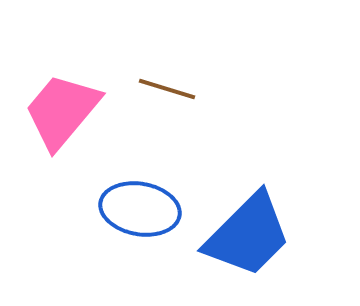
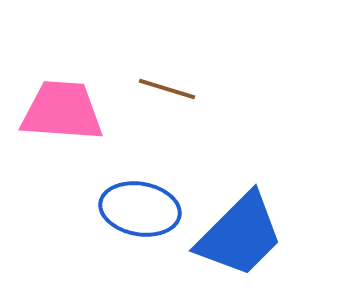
pink trapezoid: rotated 54 degrees clockwise
blue trapezoid: moved 8 px left
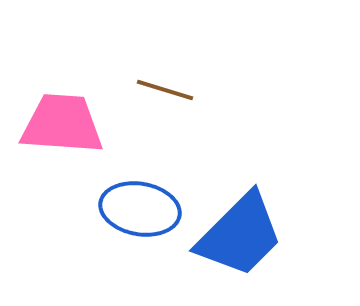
brown line: moved 2 px left, 1 px down
pink trapezoid: moved 13 px down
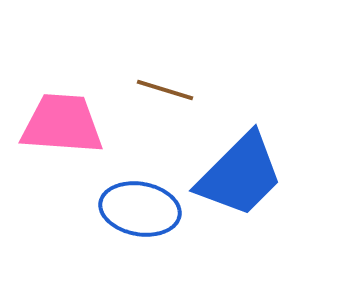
blue trapezoid: moved 60 px up
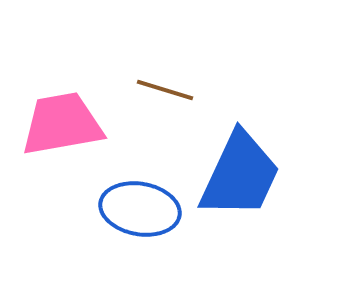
pink trapezoid: rotated 14 degrees counterclockwise
blue trapezoid: rotated 20 degrees counterclockwise
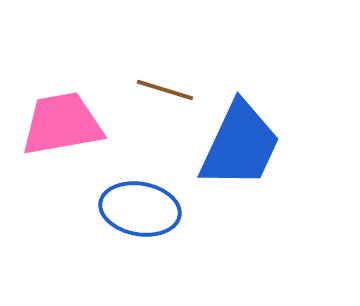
blue trapezoid: moved 30 px up
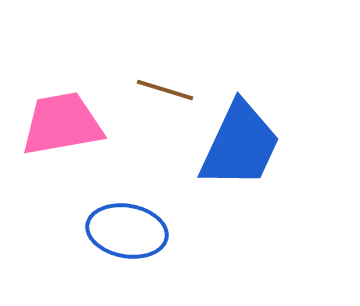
blue ellipse: moved 13 px left, 22 px down
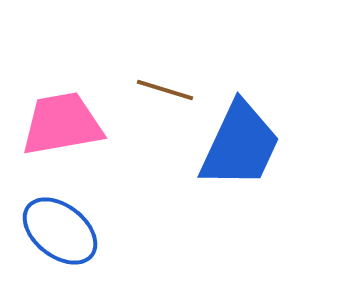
blue ellipse: moved 67 px left; rotated 28 degrees clockwise
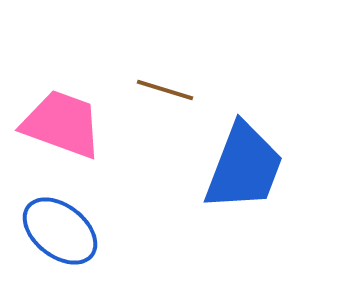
pink trapezoid: rotated 30 degrees clockwise
blue trapezoid: moved 4 px right, 22 px down; rotated 4 degrees counterclockwise
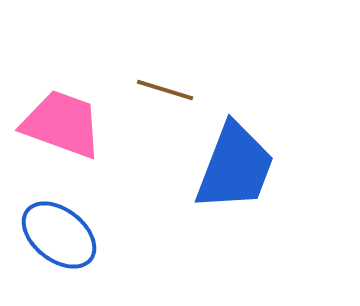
blue trapezoid: moved 9 px left
blue ellipse: moved 1 px left, 4 px down
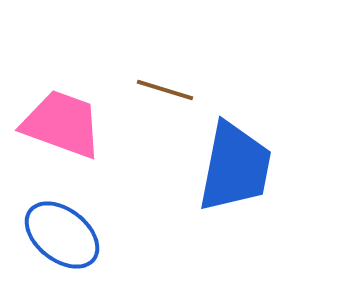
blue trapezoid: rotated 10 degrees counterclockwise
blue ellipse: moved 3 px right
